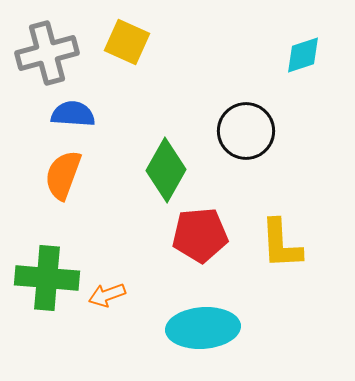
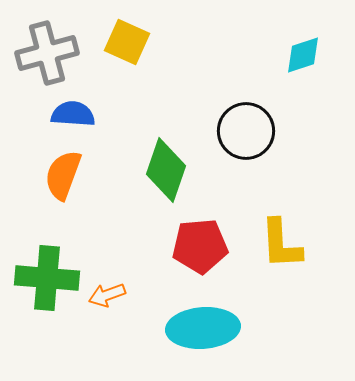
green diamond: rotated 10 degrees counterclockwise
red pentagon: moved 11 px down
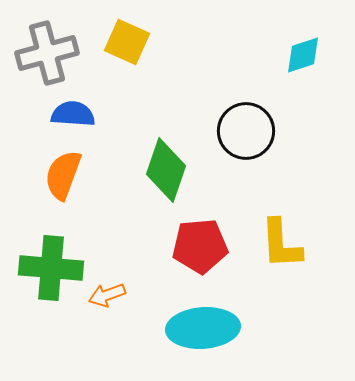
green cross: moved 4 px right, 10 px up
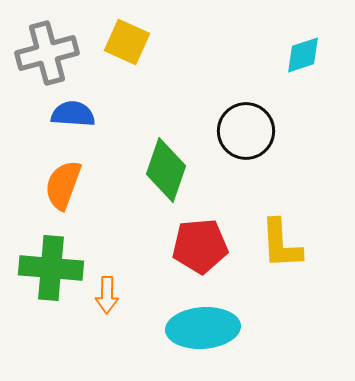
orange semicircle: moved 10 px down
orange arrow: rotated 69 degrees counterclockwise
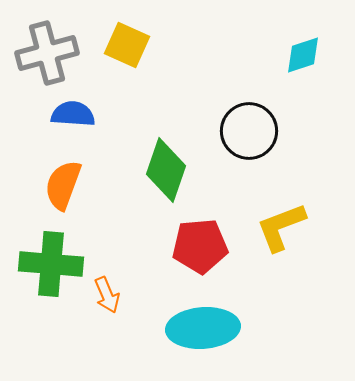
yellow square: moved 3 px down
black circle: moved 3 px right
yellow L-shape: moved 17 px up; rotated 72 degrees clockwise
green cross: moved 4 px up
orange arrow: rotated 24 degrees counterclockwise
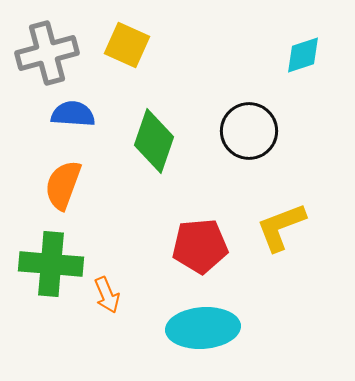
green diamond: moved 12 px left, 29 px up
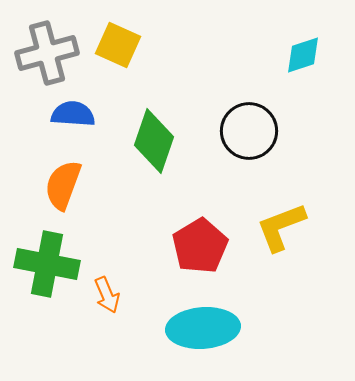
yellow square: moved 9 px left
red pentagon: rotated 26 degrees counterclockwise
green cross: moved 4 px left; rotated 6 degrees clockwise
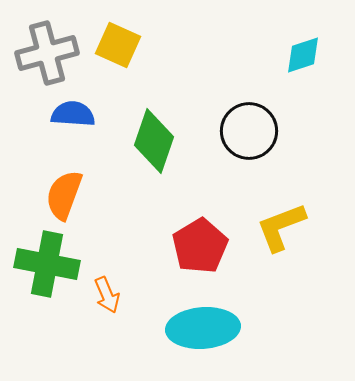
orange semicircle: moved 1 px right, 10 px down
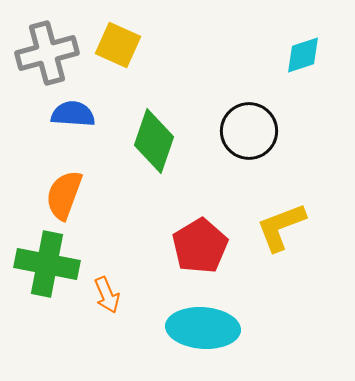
cyan ellipse: rotated 8 degrees clockwise
